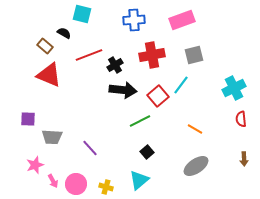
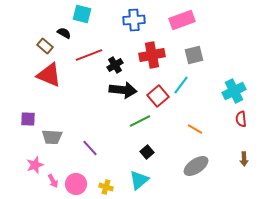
cyan cross: moved 3 px down
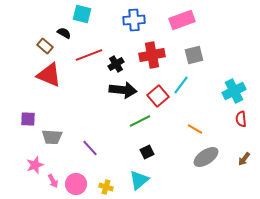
black cross: moved 1 px right, 1 px up
black square: rotated 16 degrees clockwise
brown arrow: rotated 40 degrees clockwise
gray ellipse: moved 10 px right, 9 px up
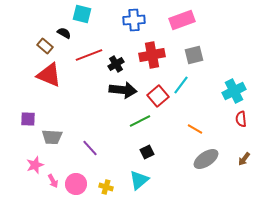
gray ellipse: moved 2 px down
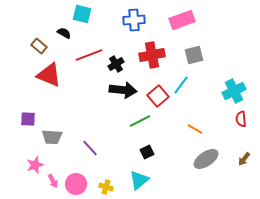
brown rectangle: moved 6 px left
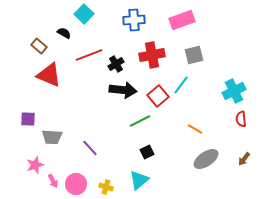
cyan square: moved 2 px right; rotated 30 degrees clockwise
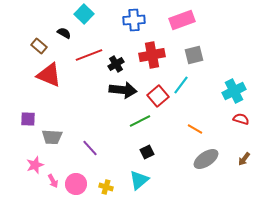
red semicircle: rotated 112 degrees clockwise
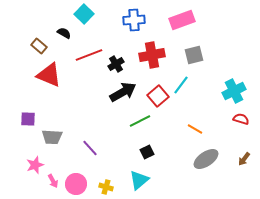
black arrow: moved 2 px down; rotated 36 degrees counterclockwise
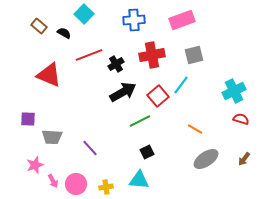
brown rectangle: moved 20 px up
cyan triangle: rotated 45 degrees clockwise
yellow cross: rotated 24 degrees counterclockwise
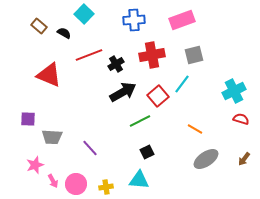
cyan line: moved 1 px right, 1 px up
